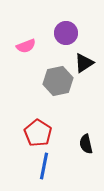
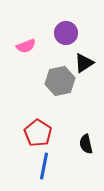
gray hexagon: moved 2 px right
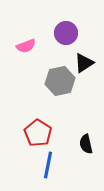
blue line: moved 4 px right, 1 px up
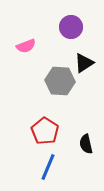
purple circle: moved 5 px right, 6 px up
gray hexagon: rotated 16 degrees clockwise
red pentagon: moved 7 px right, 2 px up
blue line: moved 2 px down; rotated 12 degrees clockwise
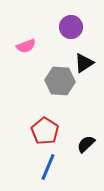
black semicircle: rotated 60 degrees clockwise
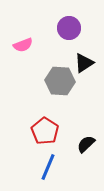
purple circle: moved 2 px left, 1 px down
pink semicircle: moved 3 px left, 1 px up
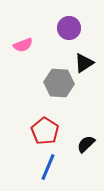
gray hexagon: moved 1 px left, 2 px down
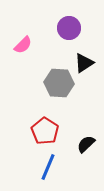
pink semicircle: rotated 24 degrees counterclockwise
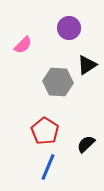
black triangle: moved 3 px right, 2 px down
gray hexagon: moved 1 px left, 1 px up
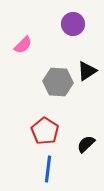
purple circle: moved 4 px right, 4 px up
black triangle: moved 6 px down
blue line: moved 2 px down; rotated 16 degrees counterclockwise
